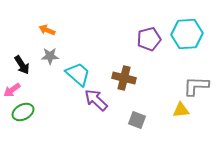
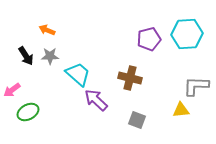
black arrow: moved 4 px right, 9 px up
brown cross: moved 6 px right
green ellipse: moved 5 px right
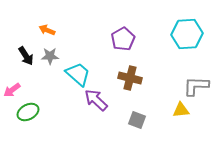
purple pentagon: moved 26 px left; rotated 15 degrees counterclockwise
